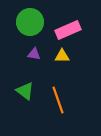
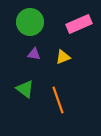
pink rectangle: moved 11 px right, 6 px up
yellow triangle: moved 1 px right, 1 px down; rotated 21 degrees counterclockwise
green triangle: moved 2 px up
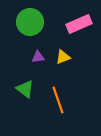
purple triangle: moved 4 px right, 3 px down; rotated 16 degrees counterclockwise
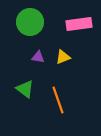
pink rectangle: rotated 15 degrees clockwise
purple triangle: rotated 16 degrees clockwise
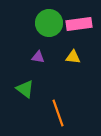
green circle: moved 19 px right, 1 px down
yellow triangle: moved 10 px right; rotated 28 degrees clockwise
orange line: moved 13 px down
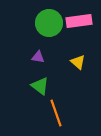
pink rectangle: moved 3 px up
yellow triangle: moved 5 px right, 5 px down; rotated 35 degrees clockwise
green triangle: moved 15 px right, 3 px up
orange line: moved 2 px left
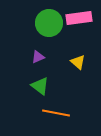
pink rectangle: moved 3 px up
purple triangle: rotated 32 degrees counterclockwise
orange line: rotated 60 degrees counterclockwise
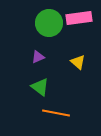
green triangle: moved 1 px down
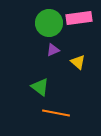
purple triangle: moved 15 px right, 7 px up
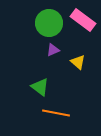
pink rectangle: moved 4 px right, 2 px down; rotated 45 degrees clockwise
